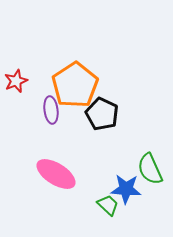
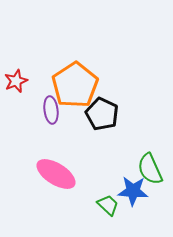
blue star: moved 7 px right, 2 px down
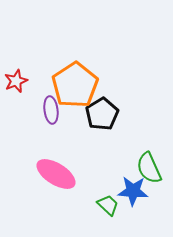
black pentagon: rotated 16 degrees clockwise
green semicircle: moved 1 px left, 1 px up
